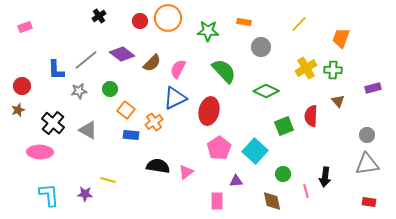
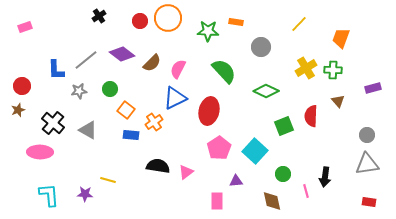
orange rectangle at (244, 22): moved 8 px left
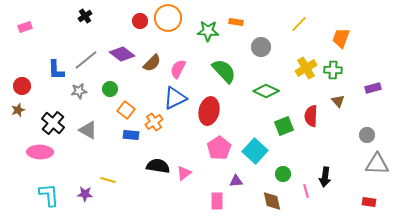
black cross at (99, 16): moved 14 px left
gray triangle at (367, 164): moved 10 px right; rotated 10 degrees clockwise
pink triangle at (186, 172): moved 2 px left, 1 px down
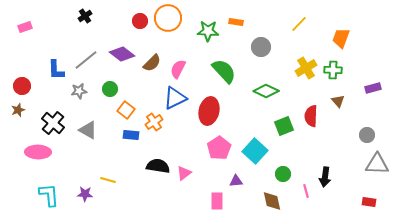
pink ellipse at (40, 152): moved 2 px left
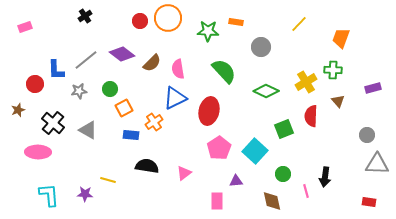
yellow cross at (306, 68): moved 14 px down
pink semicircle at (178, 69): rotated 36 degrees counterclockwise
red circle at (22, 86): moved 13 px right, 2 px up
orange square at (126, 110): moved 2 px left, 2 px up; rotated 24 degrees clockwise
green square at (284, 126): moved 3 px down
black semicircle at (158, 166): moved 11 px left
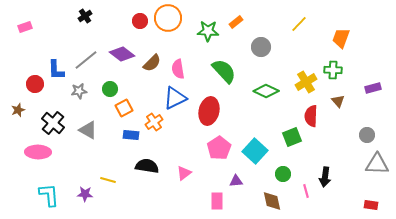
orange rectangle at (236, 22): rotated 48 degrees counterclockwise
green square at (284, 129): moved 8 px right, 8 px down
red rectangle at (369, 202): moved 2 px right, 3 px down
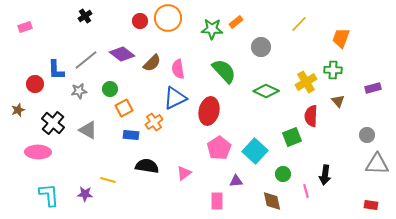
green star at (208, 31): moved 4 px right, 2 px up
black arrow at (325, 177): moved 2 px up
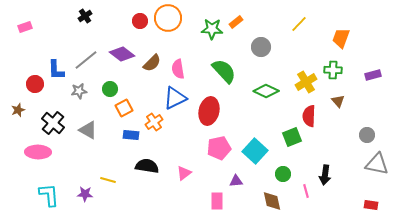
purple rectangle at (373, 88): moved 13 px up
red semicircle at (311, 116): moved 2 px left
pink pentagon at (219, 148): rotated 20 degrees clockwise
gray triangle at (377, 164): rotated 10 degrees clockwise
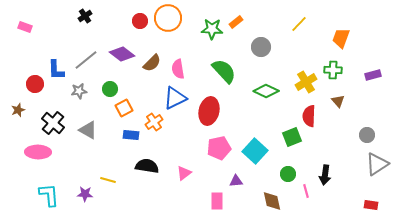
pink rectangle at (25, 27): rotated 40 degrees clockwise
gray triangle at (377, 164): rotated 45 degrees counterclockwise
green circle at (283, 174): moved 5 px right
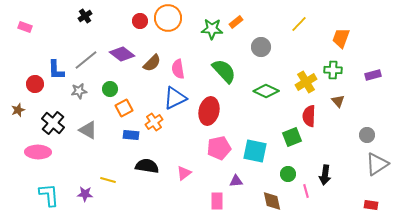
cyan square at (255, 151): rotated 30 degrees counterclockwise
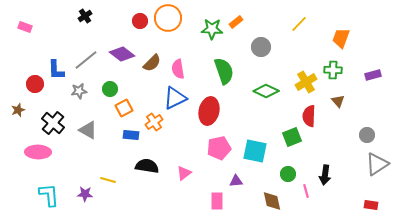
green semicircle at (224, 71): rotated 24 degrees clockwise
